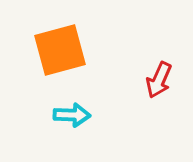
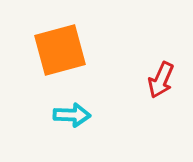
red arrow: moved 2 px right
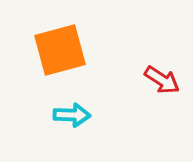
red arrow: moved 1 px right; rotated 81 degrees counterclockwise
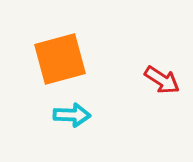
orange square: moved 9 px down
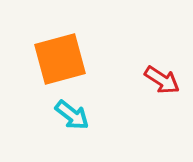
cyan arrow: rotated 36 degrees clockwise
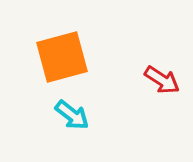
orange square: moved 2 px right, 2 px up
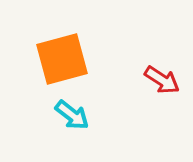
orange square: moved 2 px down
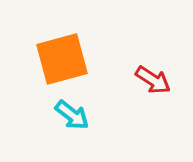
red arrow: moved 9 px left
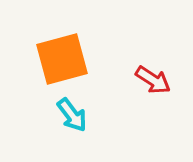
cyan arrow: rotated 15 degrees clockwise
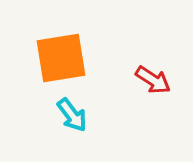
orange square: moved 1 px left, 1 px up; rotated 6 degrees clockwise
